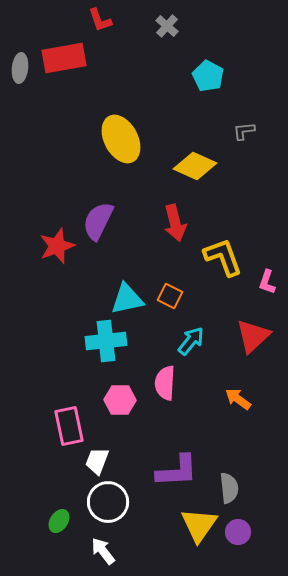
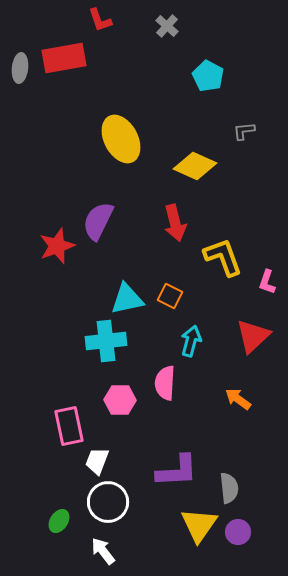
cyan arrow: rotated 24 degrees counterclockwise
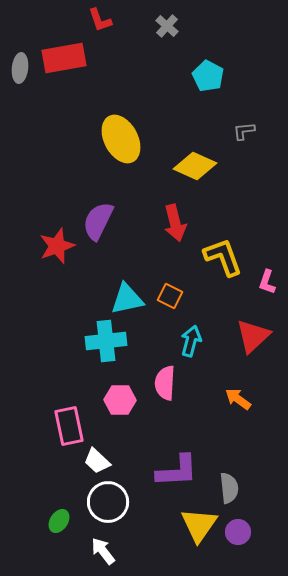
white trapezoid: rotated 68 degrees counterclockwise
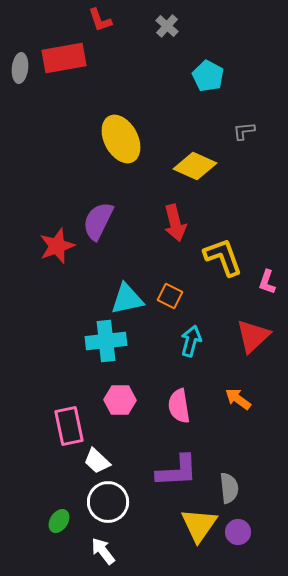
pink semicircle: moved 14 px right, 23 px down; rotated 12 degrees counterclockwise
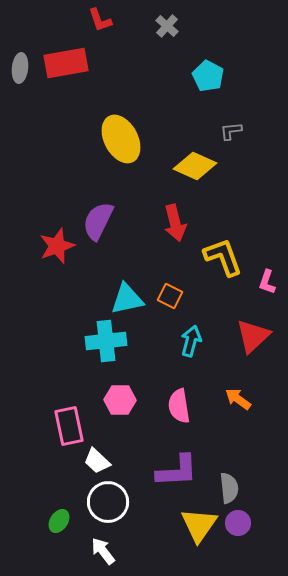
red rectangle: moved 2 px right, 5 px down
gray L-shape: moved 13 px left
purple circle: moved 9 px up
